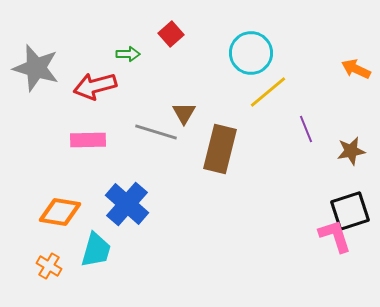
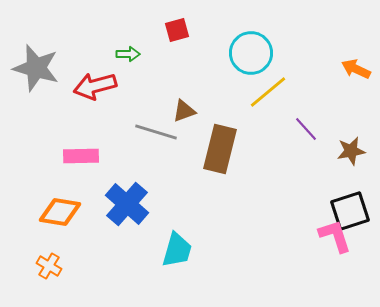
red square: moved 6 px right, 4 px up; rotated 25 degrees clockwise
brown triangle: moved 2 px up; rotated 40 degrees clockwise
purple line: rotated 20 degrees counterclockwise
pink rectangle: moved 7 px left, 16 px down
cyan trapezoid: moved 81 px right
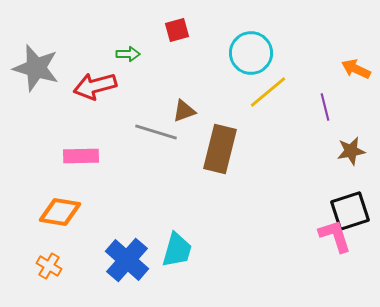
purple line: moved 19 px right, 22 px up; rotated 28 degrees clockwise
blue cross: moved 56 px down
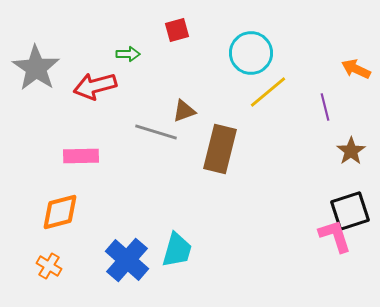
gray star: rotated 18 degrees clockwise
brown star: rotated 24 degrees counterclockwise
orange diamond: rotated 24 degrees counterclockwise
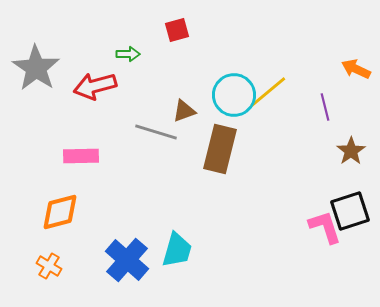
cyan circle: moved 17 px left, 42 px down
pink L-shape: moved 10 px left, 9 px up
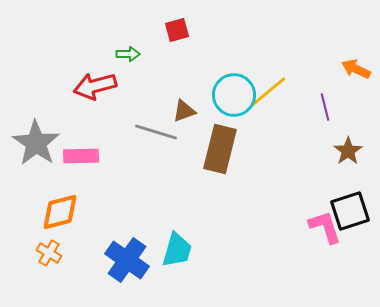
gray star: moved 75 px down
brown star: moved 3 px left
blue cross: rotated 6 degrees counterclockwise
orange cross: moved 13 px up
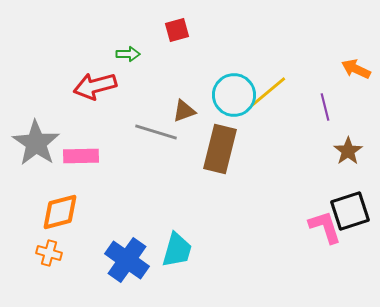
orange cross: rotated 15 degrees counterclockwise
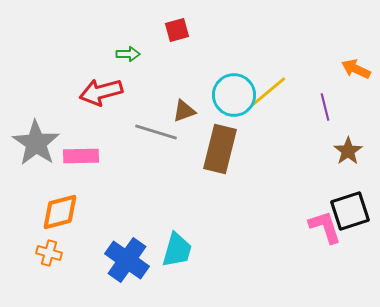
red arrow: moved 6 px right, 6 px down
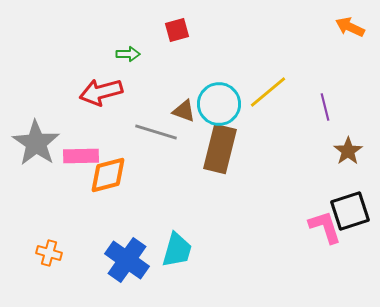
orange arrow: moved 6 px left, 42 px up
cyan circle: moved 15 px left, 9 px down
brown triangle: rotated 40 degrees clockwise
orange diamond: moved 48 px right, 37 px up
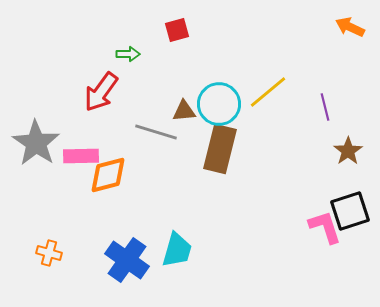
red arrow: rotated 39 degrees counterclockwise
brown triangle: rotated 25 degrees counterclockwise
